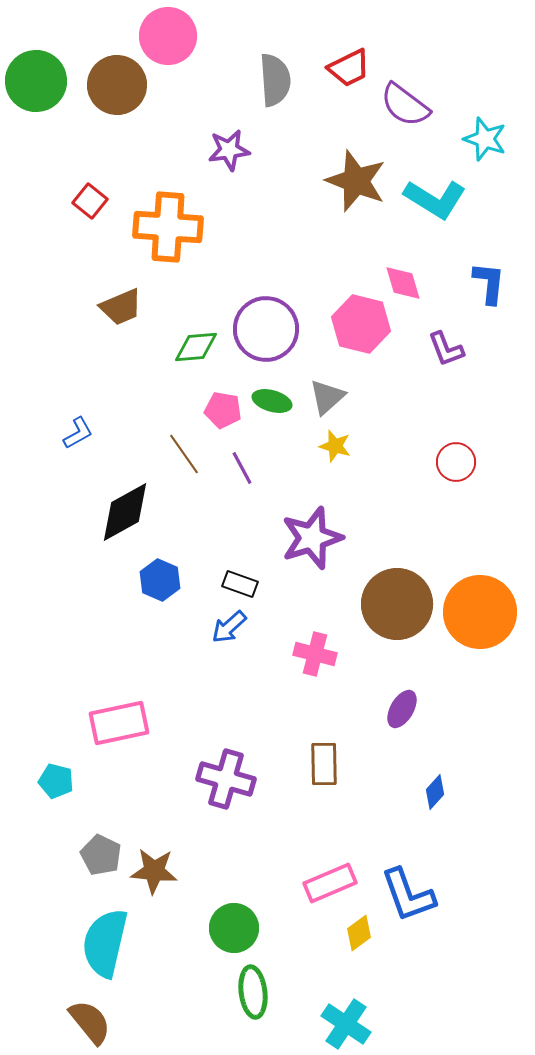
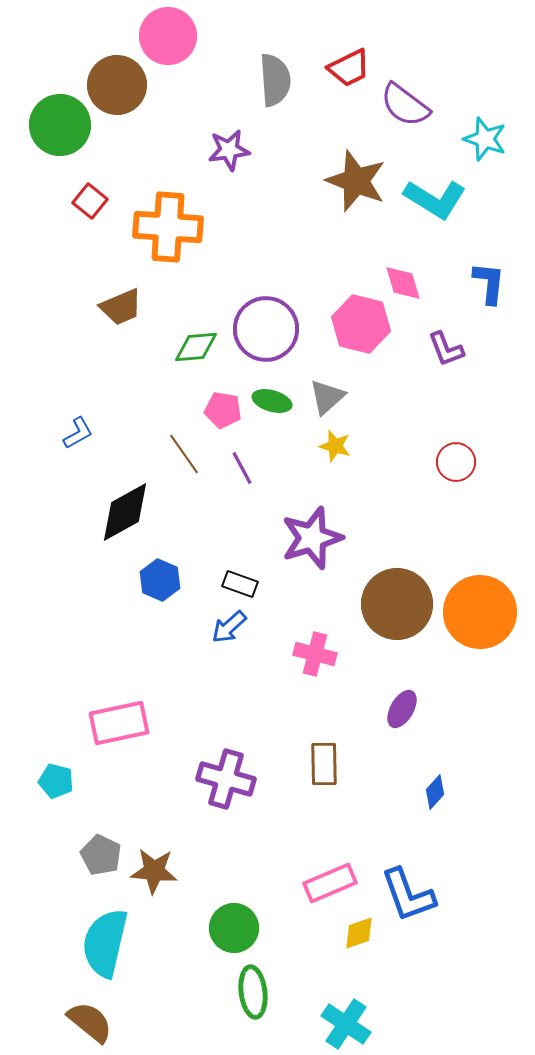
green circle at (36, 81): moved 24 px right, 44 px down
yellow diamond at (359, 933): rotated 18 degrees clockwise
brown semicircle at (90, 1022): rotated 12 degrees counterclockwise
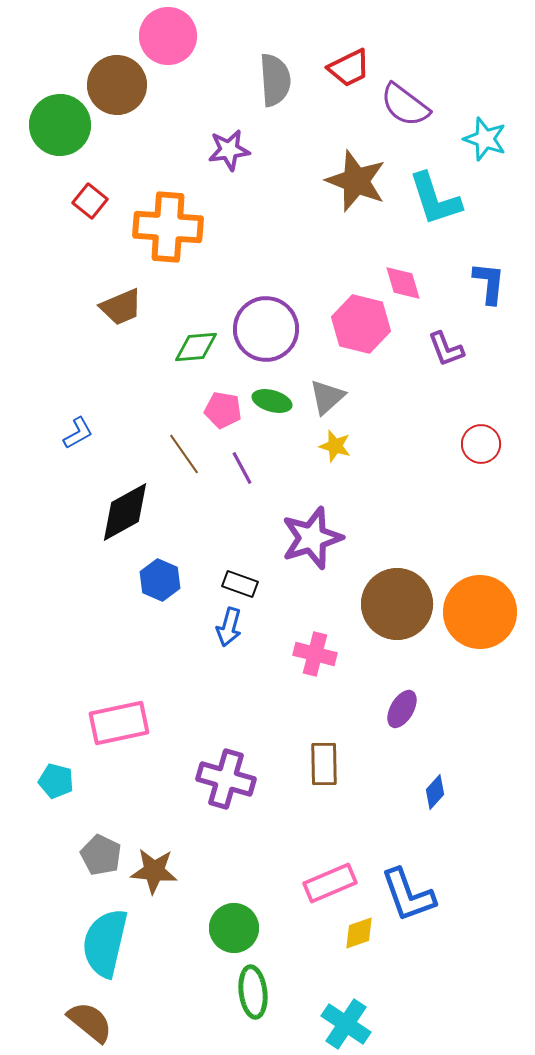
cyan L-shape at (435, 199): rotated 40 degrees clockwise
red circle at (456, 462): moved 25 px right, 18 px up
blue arrow at (229, 627): rotated 33 degrees counterclockwise
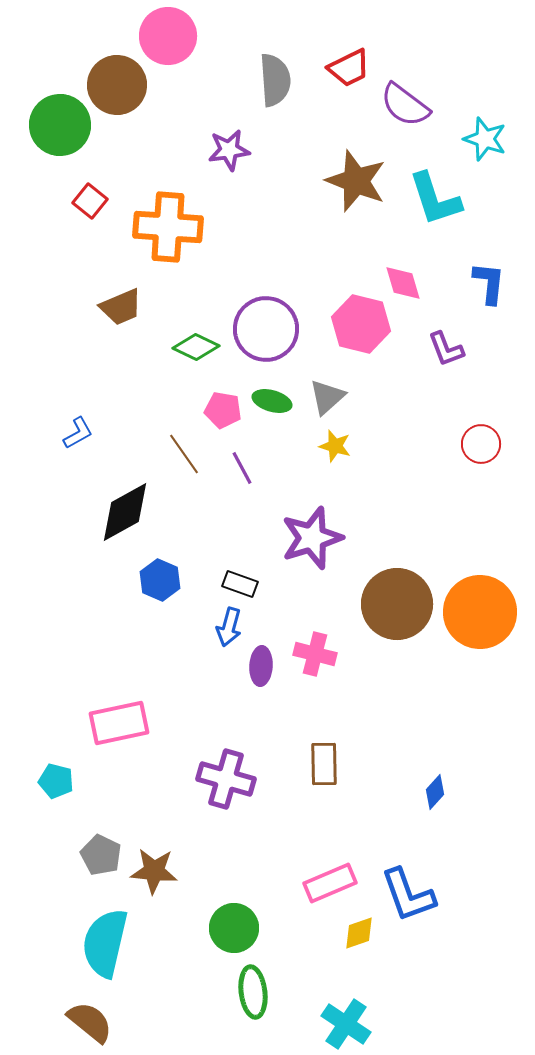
green diamond at (196, 347): rotated 30 degrees clockwise
purple ellipse at (402, 709): moved 141 px left, 43 px up; rotated 27 degrees counterclockwise
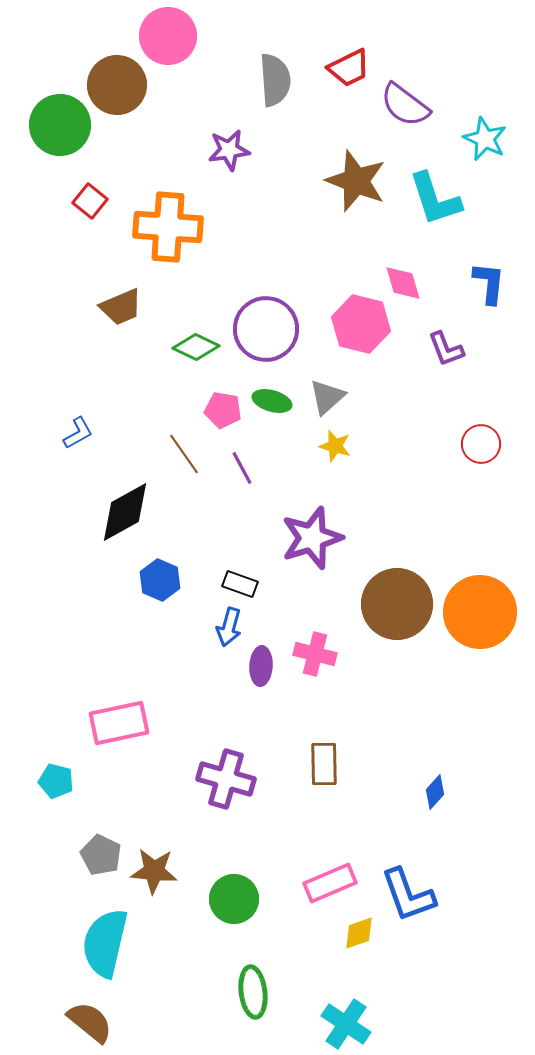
cyan star at (485, 139): rotated 6 degrees clockwise
green circle at (234, 928): moved 29 px up
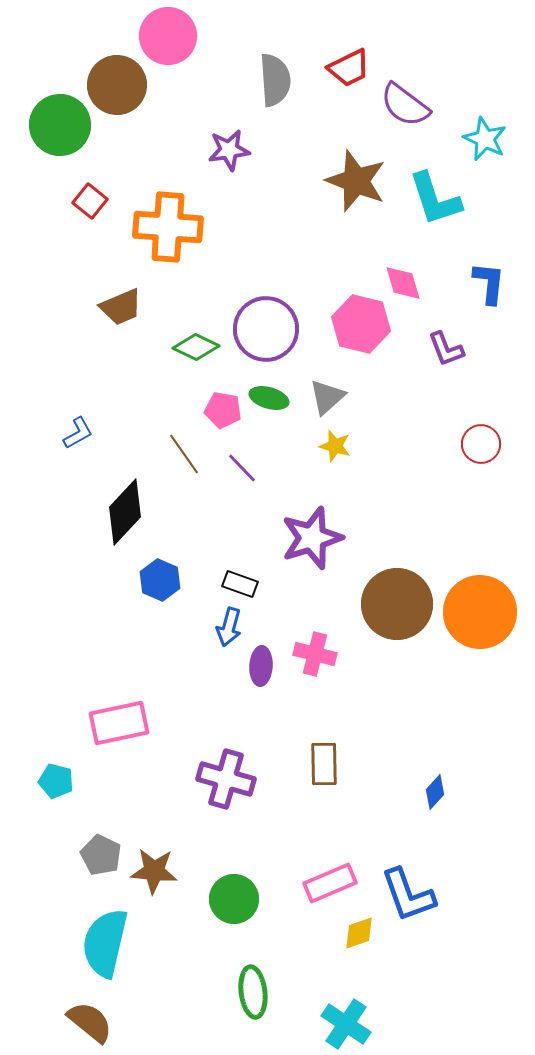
green ellipse at (272, 401): moved 3 px left, 3 px up
purple line at (242, 468): rotated 16 degrees counterclockwise
black diamond at (125, 512): rotated 18 degrees counterclockwise
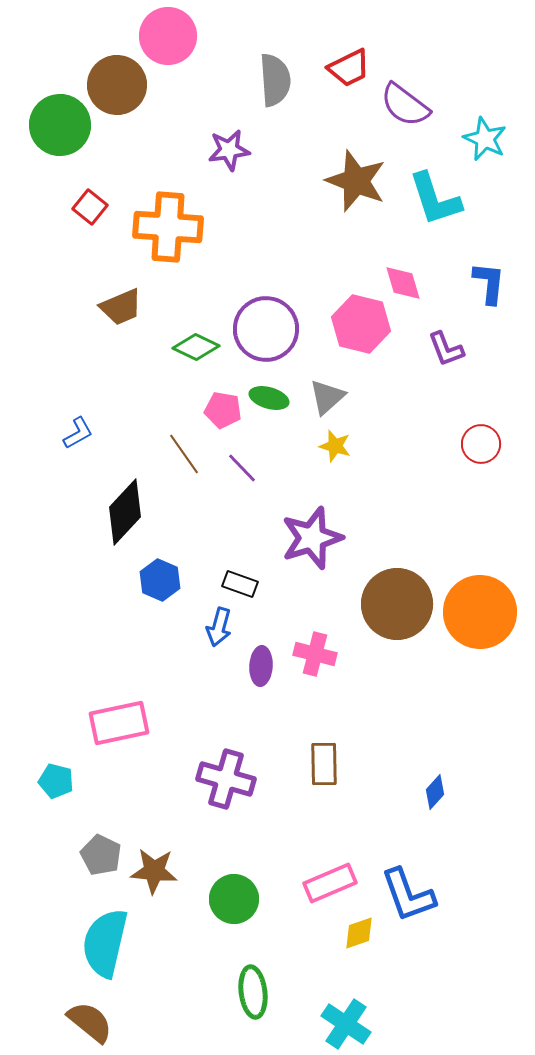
red square at (90, 201): moved 6 px down
blue arrow at (229, 627): moved 10 px left
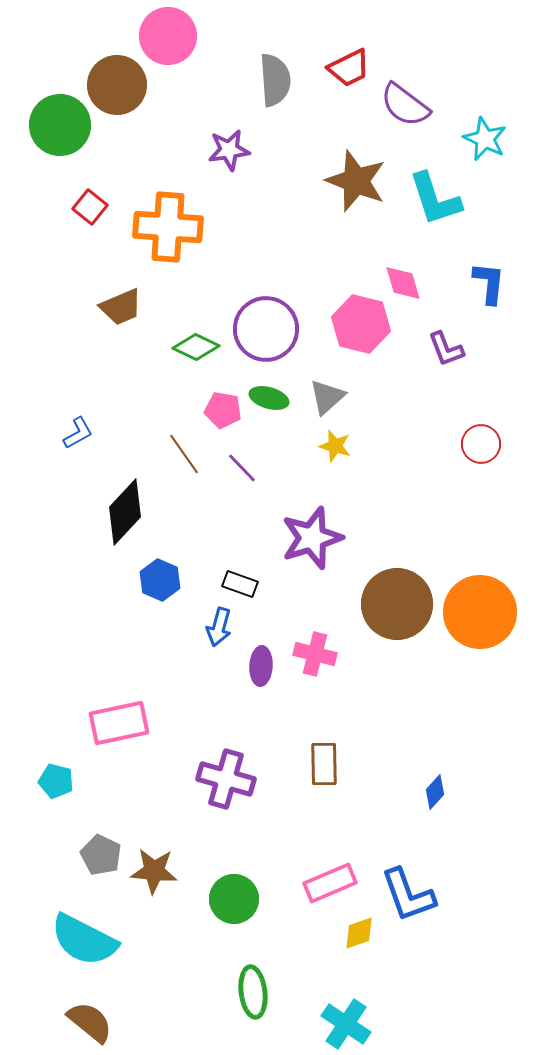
cyan semicircle at (105, 943): moved 21 px left, 3 px up; rotated 76 degrees counterclockwise
